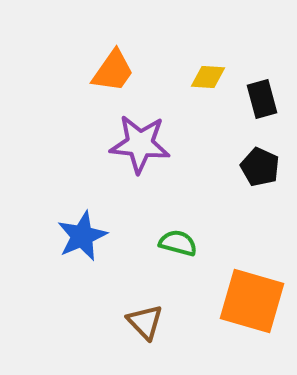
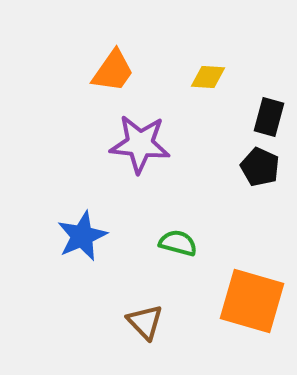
black rectangle: moved 7 px right, 18 px down; rotated 30 degrees clockwise
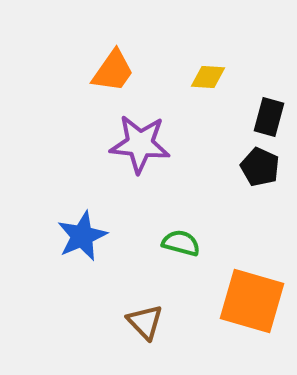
green semicircle: moved 3 px right
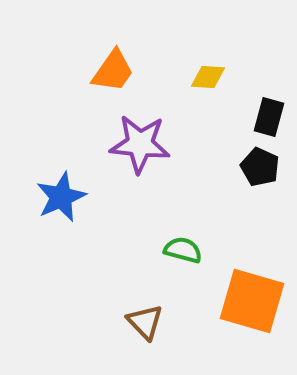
blue star: moved 21 px left, 39 px up
green semicircle: moved 2 px right, 7 px down
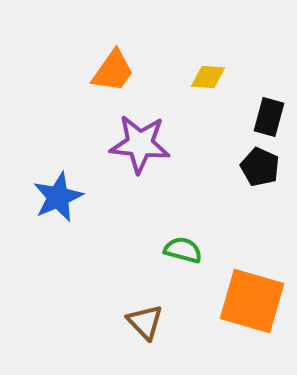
blue star: moved 3 px left
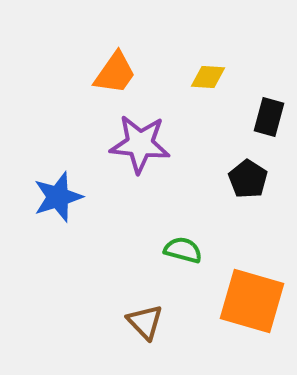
orange trapezoid: moved 2 px right, 2 px down
black pentagon: moved 12 px left, 12 px down; rotated 9 degrees clockwise
blue star: rotated 6 degrees clockwise
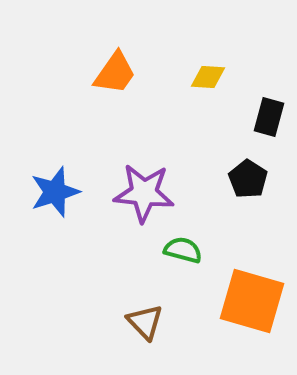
purple star: moved 4 px right, 49 px down
blue star: moved 3 px left, 5 px up
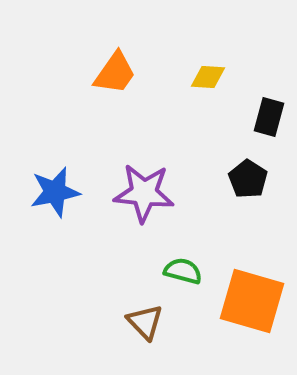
blue star: rotated 6 degrees clockwise
green semicircle: moved 21 px down
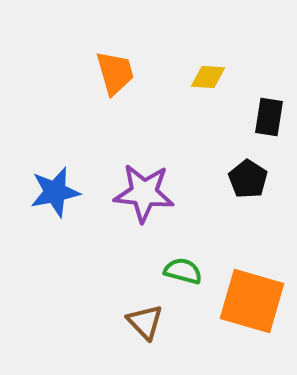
orange trapezoid: rotated 51 degrees counterclockwise
black rectangle: rotated 6 degrees counterclockwise
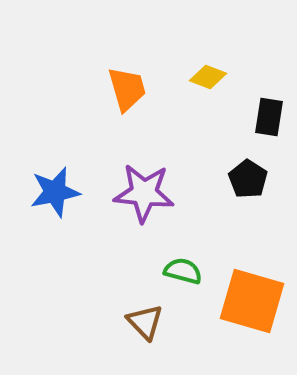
orange trapezoid: moved 12 px right, 16 px down
yellow diamond: rotated 18 degrees clockwise
